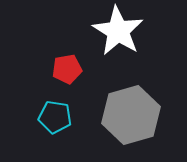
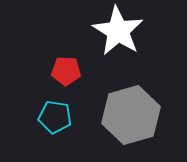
red pentagon: moved 1 px left, 2 px down; rotated 12 degrees clockwise
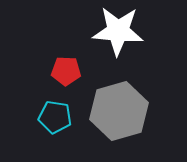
white star: rotated 27 degrees counterclockwise
gray hexagon: moved 12 px left, 4 px up
